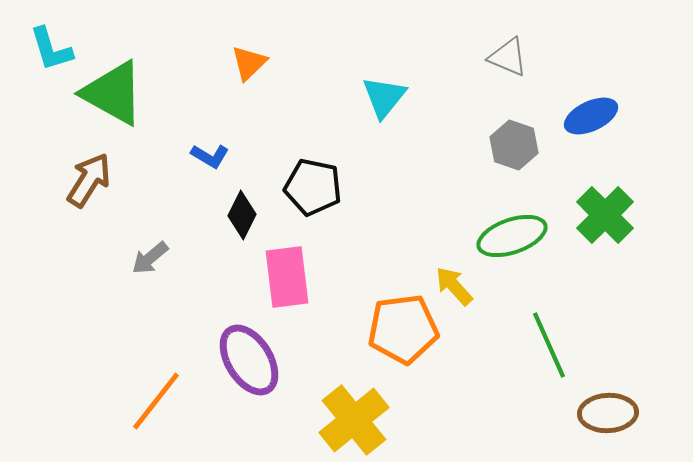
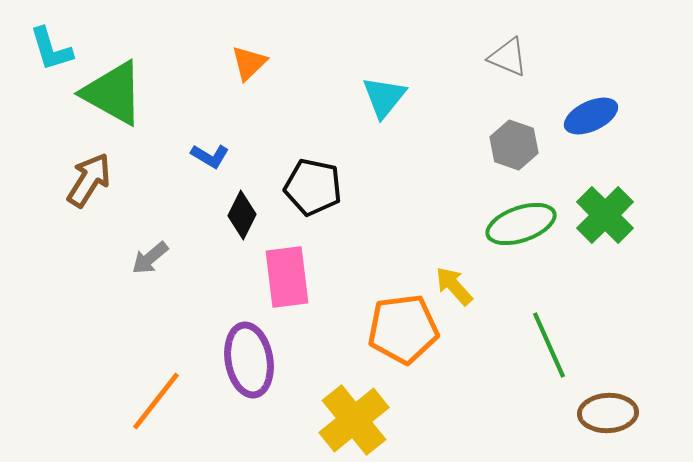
green ellipse: moved 9 px right, 12 px up
purple ellipse: rotated 22 degrees clockwise
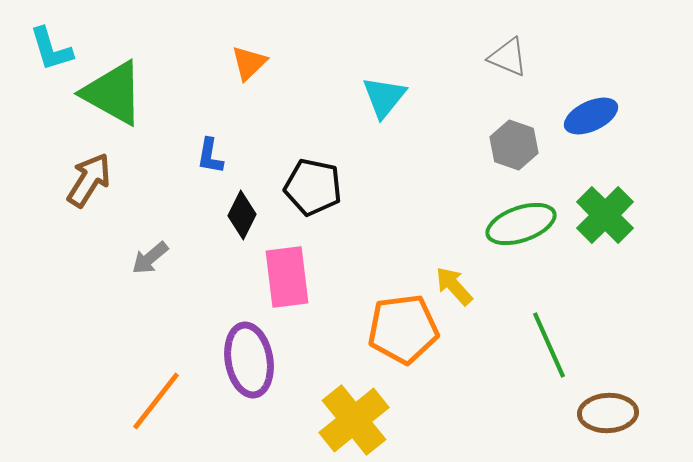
blue L-shape: rotated 69 degrees clockwise
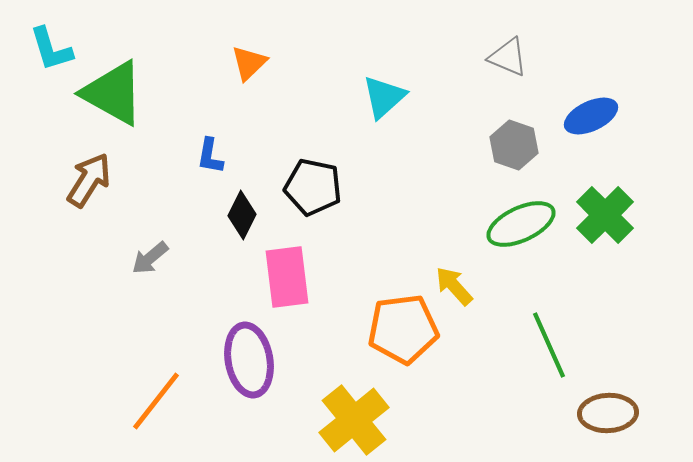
cyan triangle: rotated 9 degrees clockwise
green ellipse: rotated 6 degrees counterclockwise
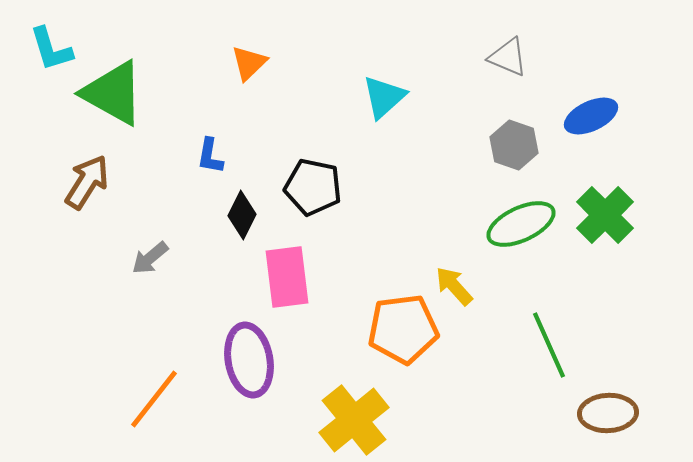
brown arrow: moved 2 px left, 2 px down
orange line: moved 2 px left, 2 px up
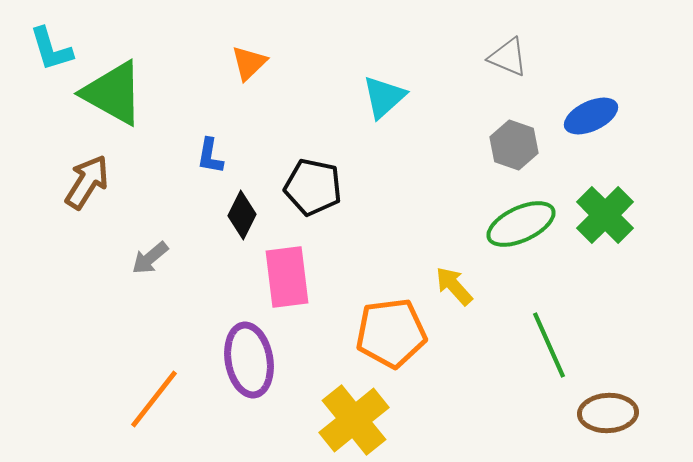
orange pentagon: moved 12 px left, 4 px down
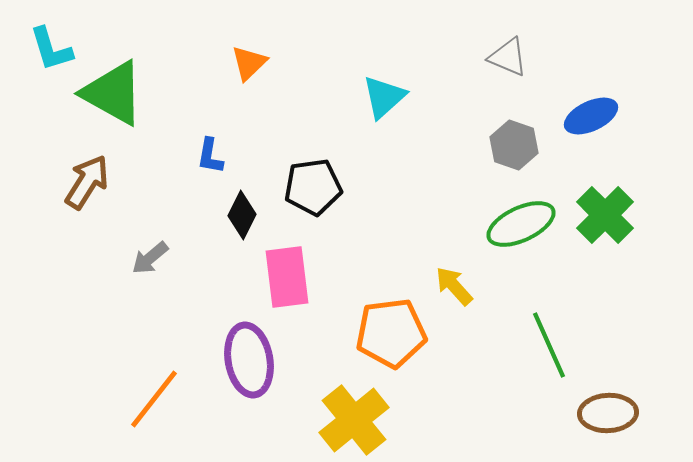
black pentagon: rotated 20 degrees counterclockwise
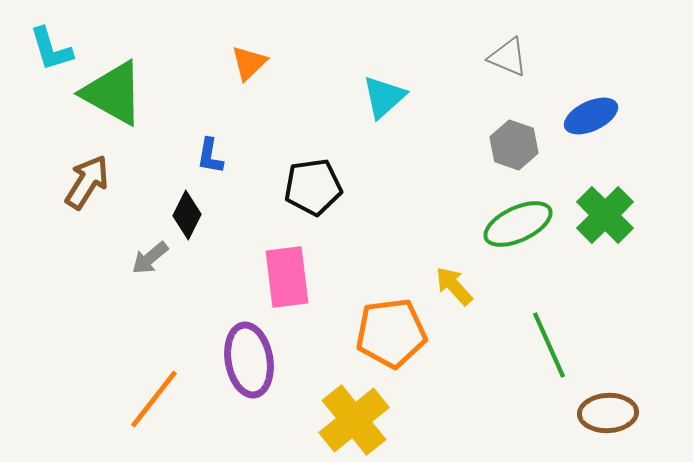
black diamond: moved 55 px left
green ellipse: moved 3 px left
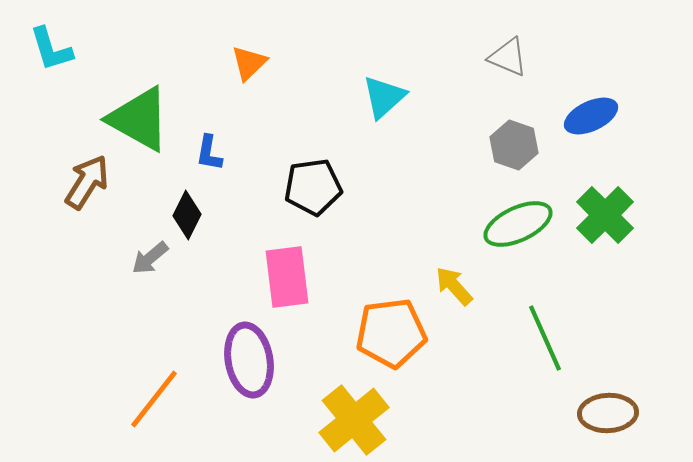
green triangle: moved 26 px right, 26 px down
blue L-shape: moved 1 px left, 3 px up
green line: moved 4 px left, 7 px up
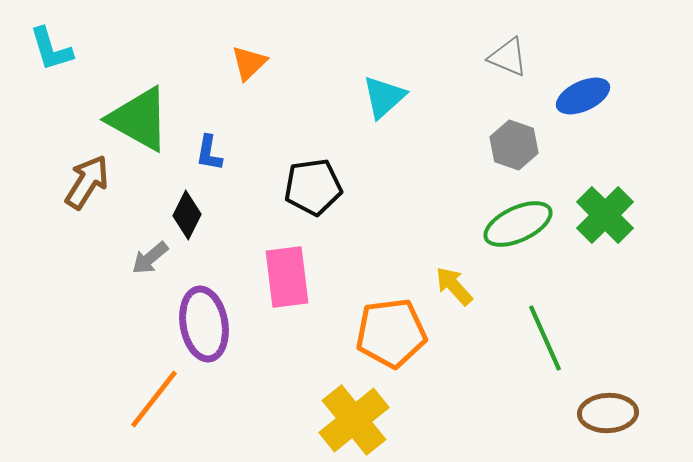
blue ellipse: moved 8 px left, 20 px up
purple ellipse: moved 45 px left, 36 px up
